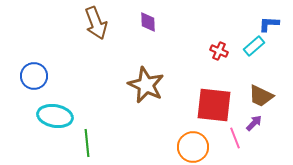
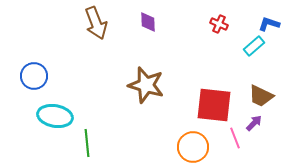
blue L-shape: rotated 15 degrees clockwise
red cross: moved 27 px up
brown star: rotated 9 degrees counterclockwise
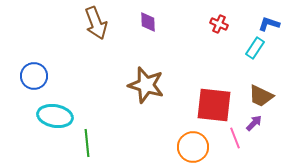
cyan rectangle: moved 1 px right, 2 px down; rotated 15 degrees counterclockwise
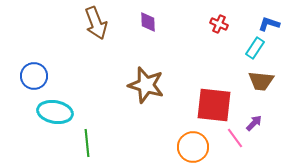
brown trapezoid: moved 15 px up; rotated 20 degrees counterclockwise
cyan ellipse: moved 4 px up
pink line: rotated 15 degrees counterclockwise
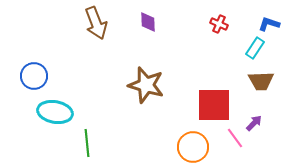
brown trapezoid: rotated 8 degrees counterclockwise
red square: rotated 6 degrees counterclockwise
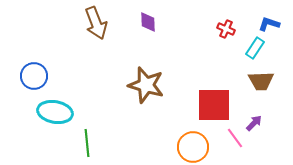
red cross: moved 7 px right, 5 px down
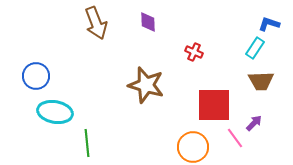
red cross: moved 32 px left, 23 px down
blue circle: moved 2 px right
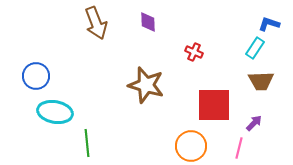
pink line: moved 4 px right, 10 px down; rotated 50 degrees clockwise
orange circle: moved 2 px left, 1 px up
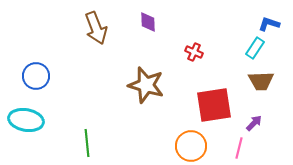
brown arrow: moved 5 px down
red square: rotated 9 degrees counterclockwise
cyan ellipse: moved 29 px left, 8 px down
